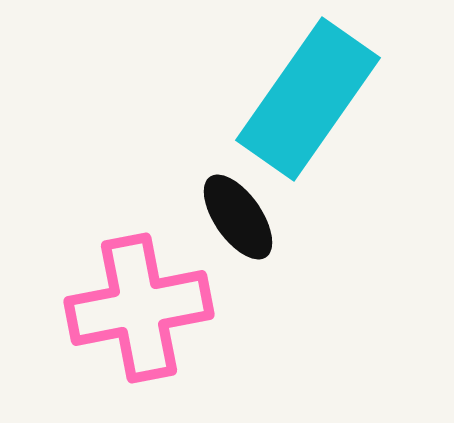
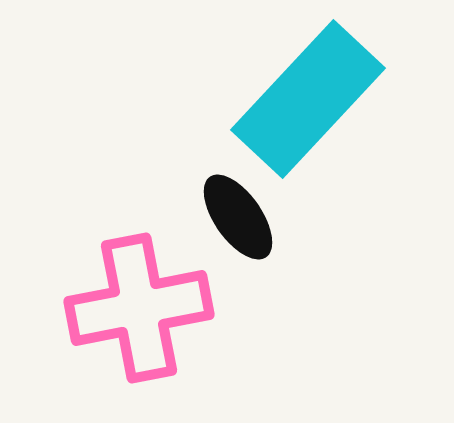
cyan rectangle: rotated 8 degrees clockwise
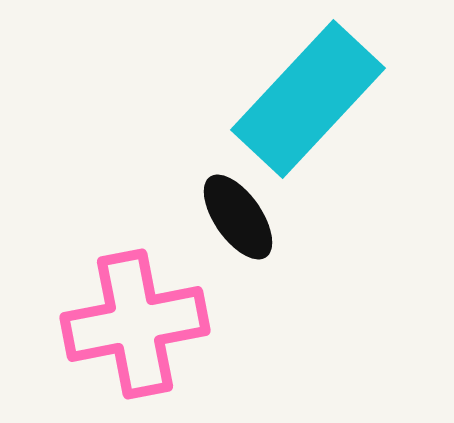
pink cross: moved 4 px left, 16 px down
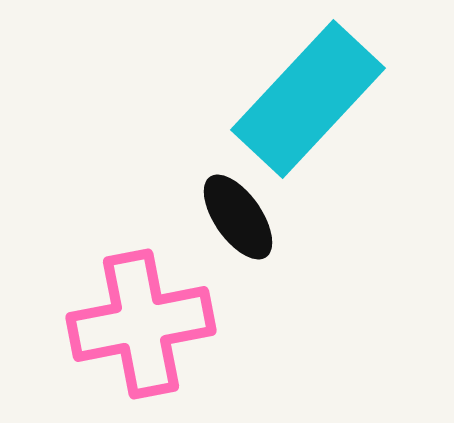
pink cross: moved 6 px right
